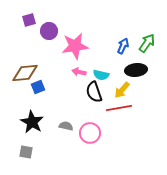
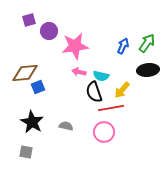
black ellipse: moved 12 px right
cyan semicircle: moved 1 px down
red line: moved 8 px left
pink circle: moved 14 px right, 1 px up
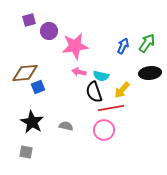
black ellipse: moved 2 px right, 3 px down
pink circle: moved 2 px up
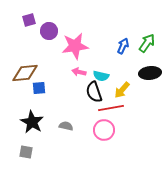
blue square: moved 1 px right, 1 px down; rotated 16 degrees clockwise
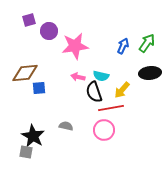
pink arrow: moved 1 px left, 5 px down
black star: moved 1 px right, 14 px down
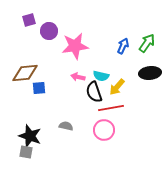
yellow arrow: moved 5 px left, 3 px up
black star: moved 3 px left; rotated 10 degrees counterclockwise
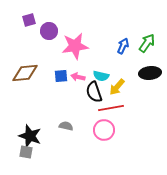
blue square: moved 22 px right, 12 px up
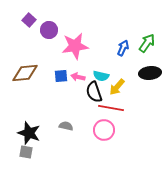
purple square: rotated 32 degrees counterclockwise
purple circle: moved 1 px up
blue arrow: moved 2 px down
red line: rotated 20 degrees clockwise
black star: moved 1 px left, 3 px up
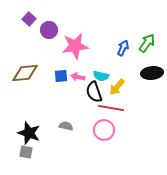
purple square: moved 1 px up
black ellipse: moved 2 px right
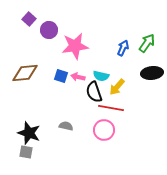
blue square: rotated 24 degrees clockwise
